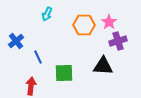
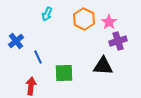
orange hexagon: moved 6 px up; rotated 25 degrees clockwise
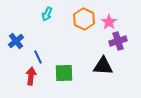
red arrow: moved 10 px up
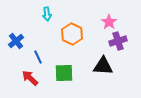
cyan arrow: rotated 32 degrees counterclockwise
orange hexagon: moved 12 px left, 15 px down
red arrow: moved 1 px left, 2 px down; rotated 54 degrees counterclockwise
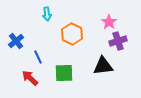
black triangle: rotated 10 degrees counterclockwise
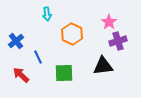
red arrow: moved 9 px left, 3 px up
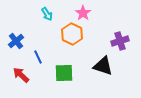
cyan arrow: rotated 24 degrees counterclockwise
pink star: moved 26 px left, 9 px up
purple cross: moved 2 px right
black triangle: rotated 25 degrees clockwise
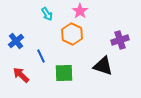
pink star: moved 3 px left, 2 px up
purple cross: moved 1 px up
blue line: moved 3 px right, 1 px up
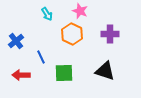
pink star: rotated 14 degrees counterclockwise
purple cross: moved 10 px left, 6 px up; rotated 18 degrees clockwise
blue line: moved 1 px down
black triangle: moved 2 px right, 5 px down
red arrow: rotated 42 degrees counterclockwise
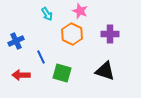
blue cross: rotated 14 degrees clockwise
green square: moved 2 px left; rotated 18 degrees clockwise
